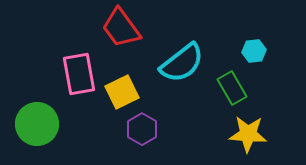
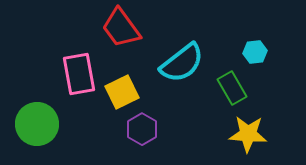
cyan hexagon: moved 1 px right, 1 px down
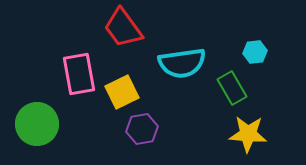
red trapezoid: moved 2 px right
cyan semicircle: rotated 30 degrees clockwise
purple hexagon: rotated 20 degrees clockwise
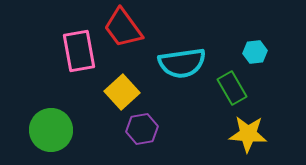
pink rectangle: moved 23 px up
yellow square: rotated 16 degrees counterclockwise
green circle: moved 14 px right, 6 px down
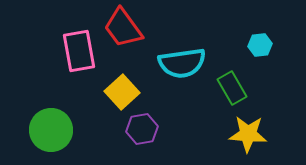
cyan hexagon: moved 5 px right, 7 px up
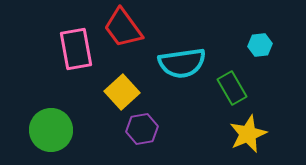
pink rectangle: moved 3 px left, 2 px up
yellow star: rotated 27 degrees counterclockwise
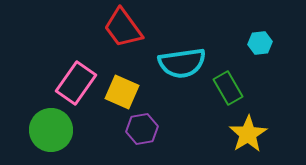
cyan hexagon: moved 2 px up
pink rectangle: moved 34 px down; rotated 45 degrees clockwise
green rectangle: moved 4 px left
yellow square: rotated 24 degrees counterclockwise
yellow star: rotated 9 degrees counterclockwise
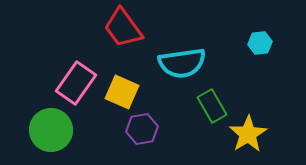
green rectangle: moved 16 px left, 18 px down
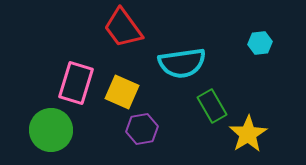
pink rectangle: rotated 18 degrees counterclockwise
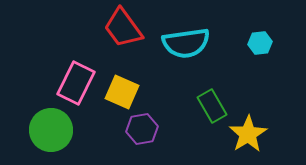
cyan semicircle: moved 4 px right, 20 px up
pink rectangle: rotated 9 degrees clockwise
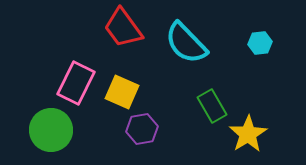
cyan semicircle: rotated 54 degrees clockwise
